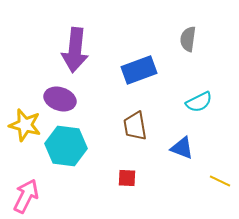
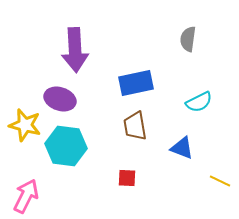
purple arrow: rotated 9 degrees counterclockwise
blue rectangle: moved 3 px left, 13 px down; rotated 8 degrees clockwise
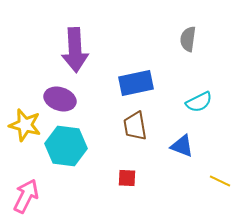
blue triangle: moved 2 px up
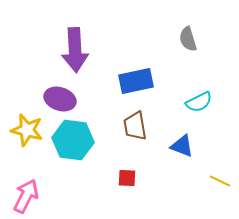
gray semicircle: rotated 25 degrees counterclockwise
blue rectangle: moved 2 px up
yellow star: moved 2 px right, 5 px down
cyan hexagon: moved 7 px right, 6 px up
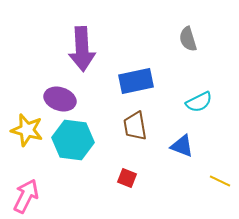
purple arrow: moved 7 px right, 1 px up
red square: rotated 18 degrees clockwise
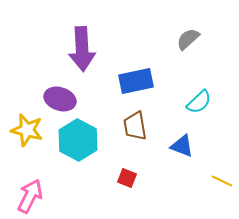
gray semicircle: rotated 65 degrees clockwise
cyan semicircle: rotated 16 degrees counterclockwise
cyan hexagon: moved 5 px right; rotated 21 degrees clockwise
yellow line: moved 2 px right
pink arrow: moved 4 px right
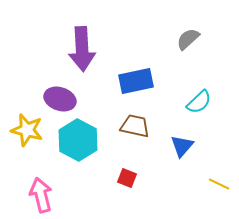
brown trapezoid: rotated 112 degrees clockwise
blue triangle: rotated 50 degrees clockwise
yellow line: moved 3 px left, 3 px down
pink arrow: moved 11 px right, 1 px up; rotated 40 degrees counterclockwise
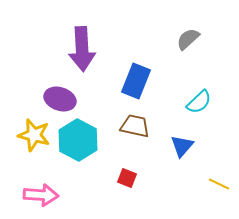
blue rectangle: rotated 56 degrees counterclockwise
yellow star: moved 7 px right, 5 px down
pink arrow: rotated 108 degrees clockwise
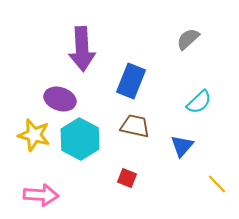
blue rectangle: moved 5 px left
cyan hexagon: moved 2 px right, 1 px up
yellow line: moved 2 px left; rotated 20 degrees clockwise
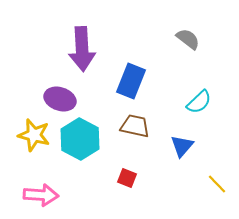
gray semicircle: rotated 80 degrees clockwise
